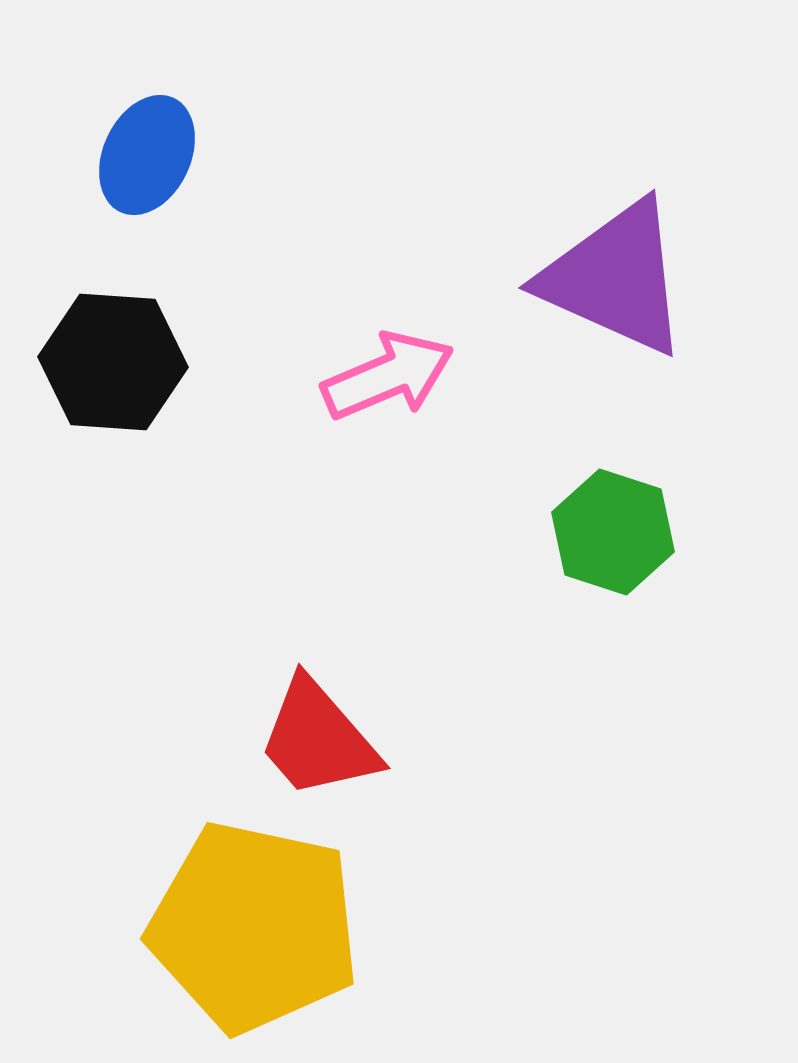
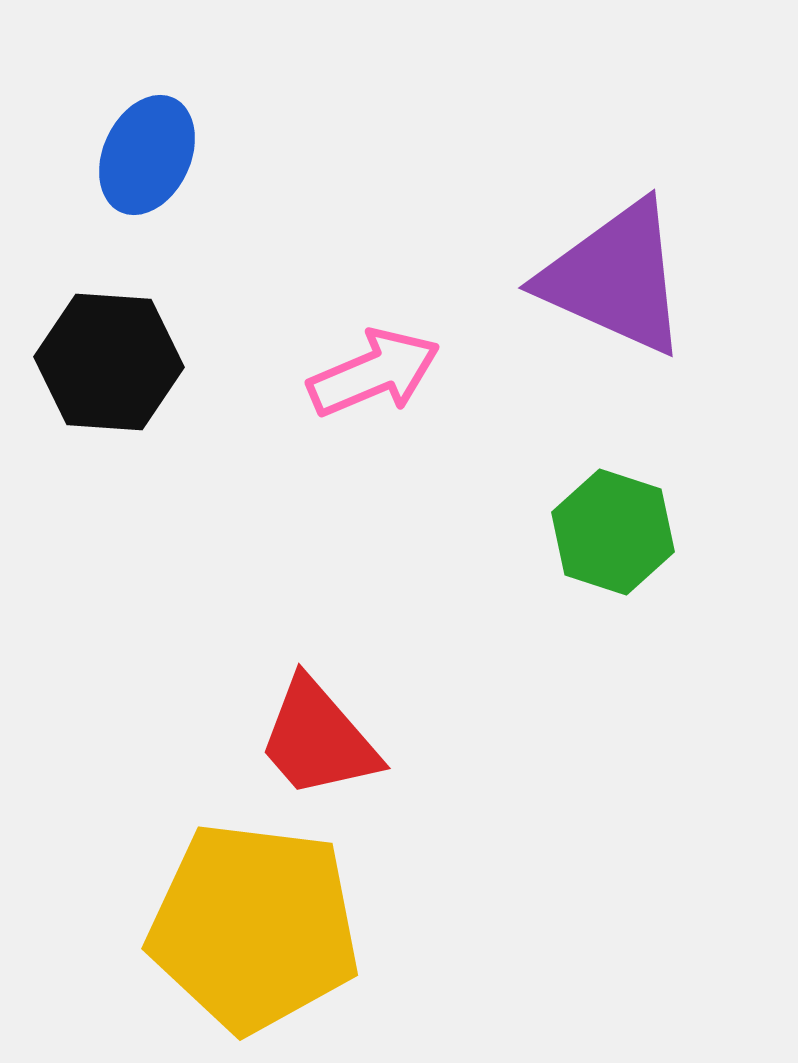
black hexagon: moved 4 px left
pink arrow: moved 14 px left, 3 px up
yellow pentagon: rotated 5 degrees counterclockwise
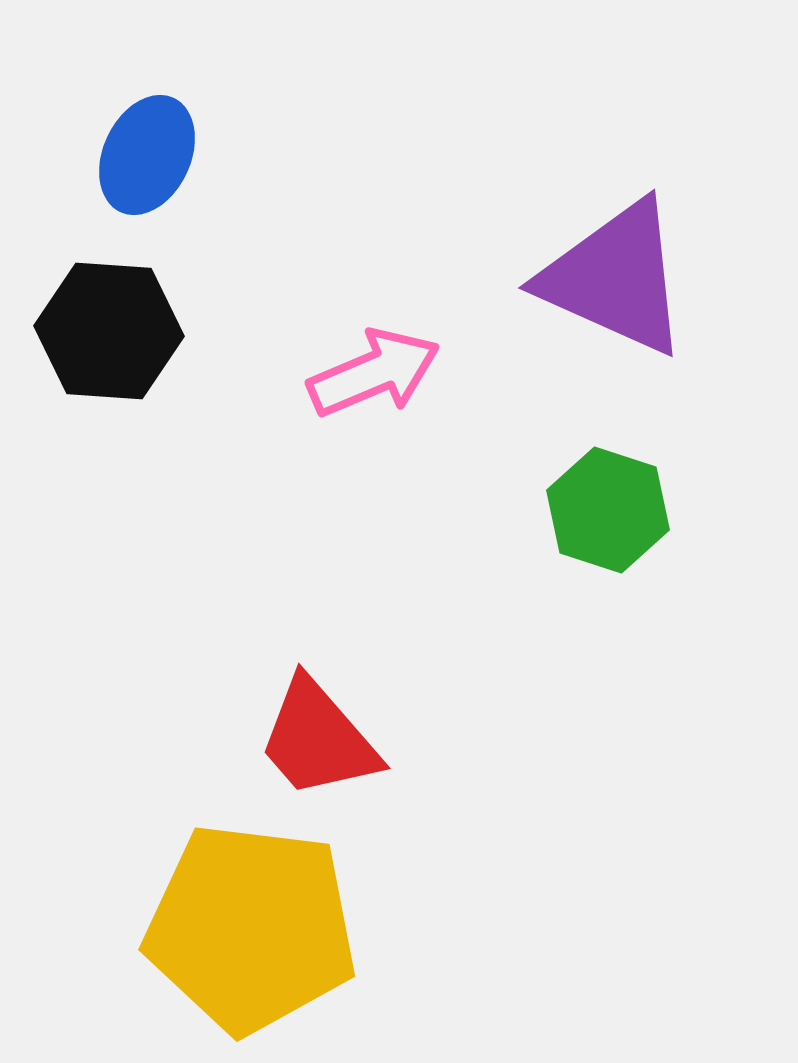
black hexagon: moved 31 px up
green hexagon: moved 5 px left, 22 px up
yellow pentagon: moved 3 px left, 1 px down
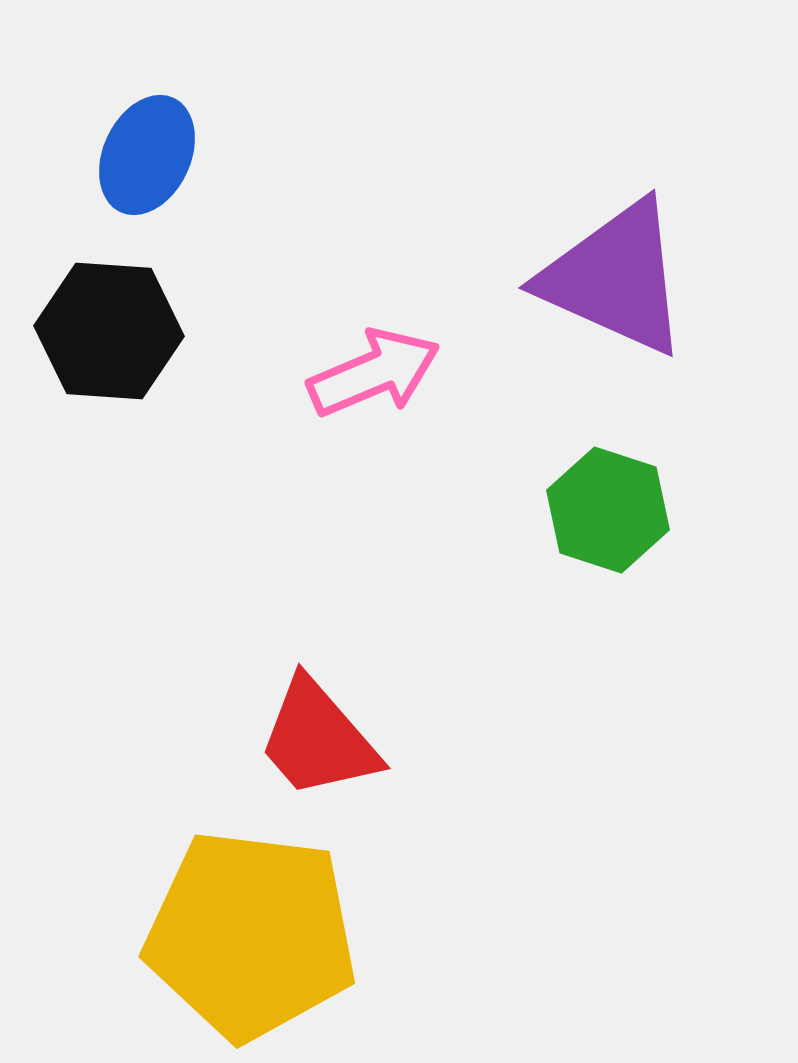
yellow pentagon: moved 7 px down
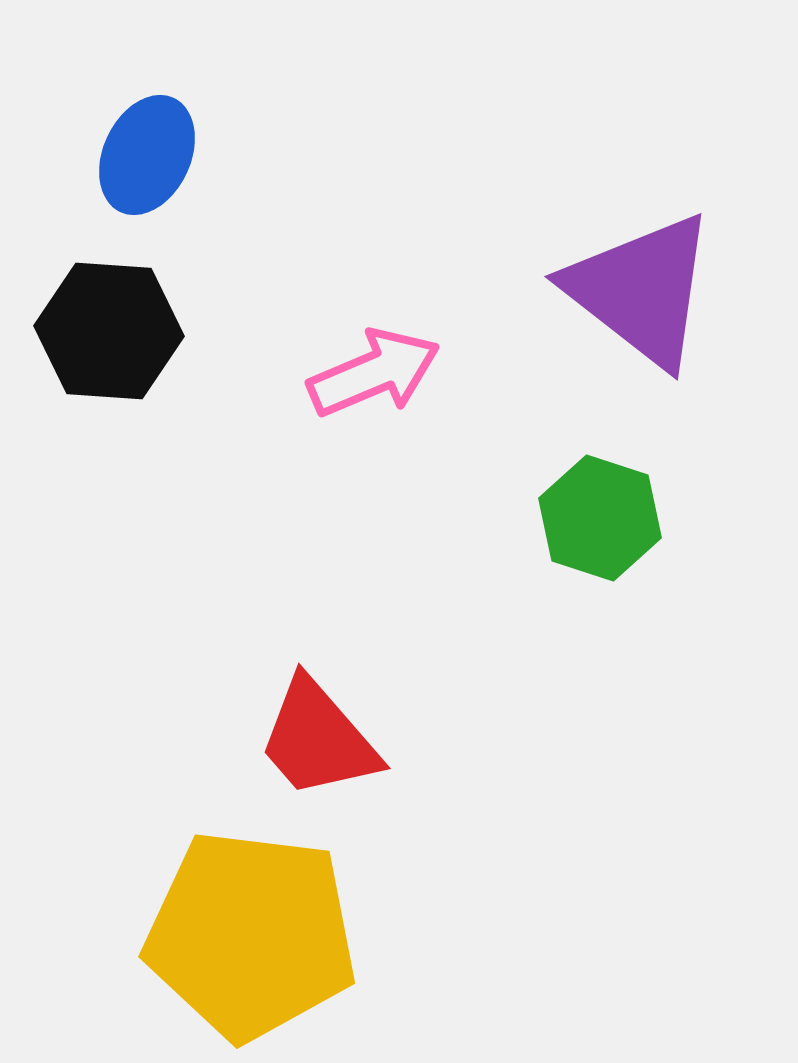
purple triangle: moved 26 px right, 12 px down; rotated 14 degrees clockwise
green hexagon: moved 8 px left, 8 px down
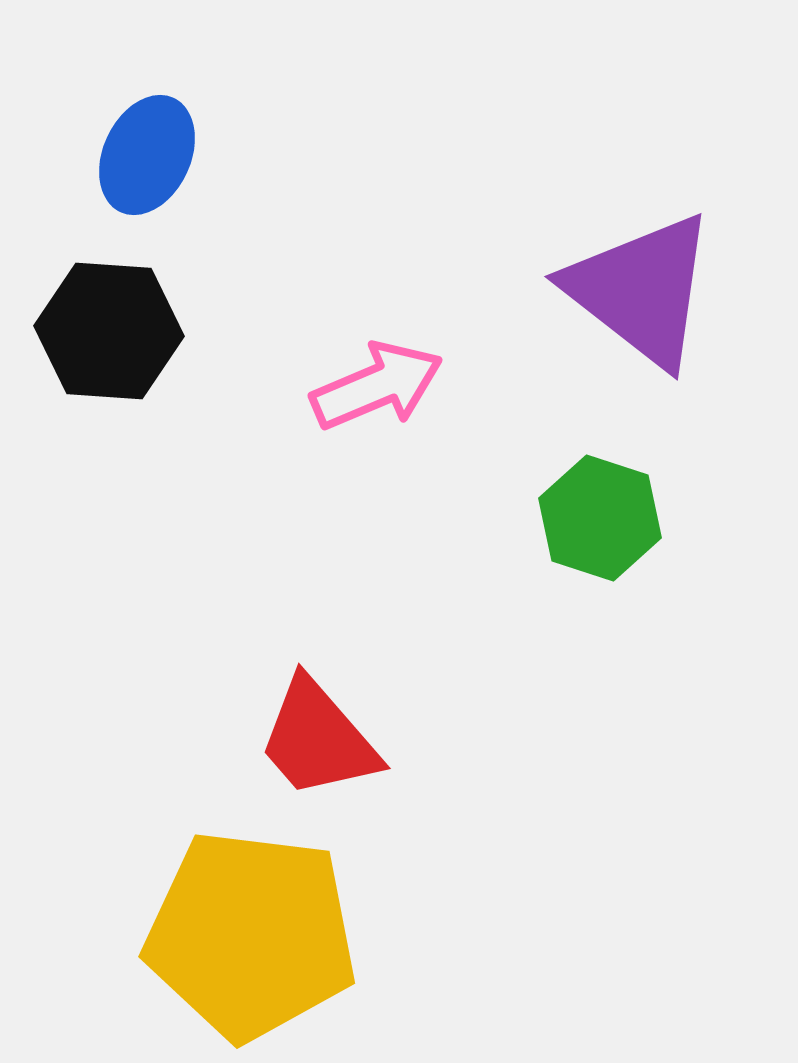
pink arrow: moved 3 px right, 13 px down
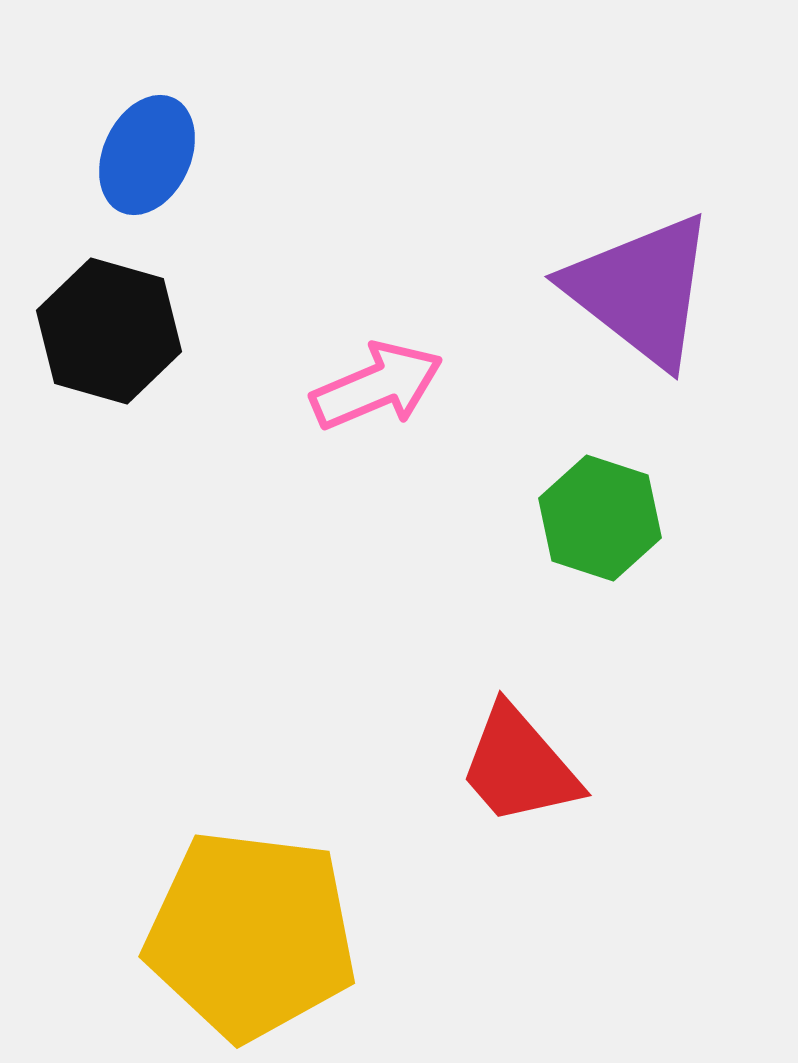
black hexagon: rotated 12 degrees clockwise
red trapezoid: moved 201 px right, 27 px down
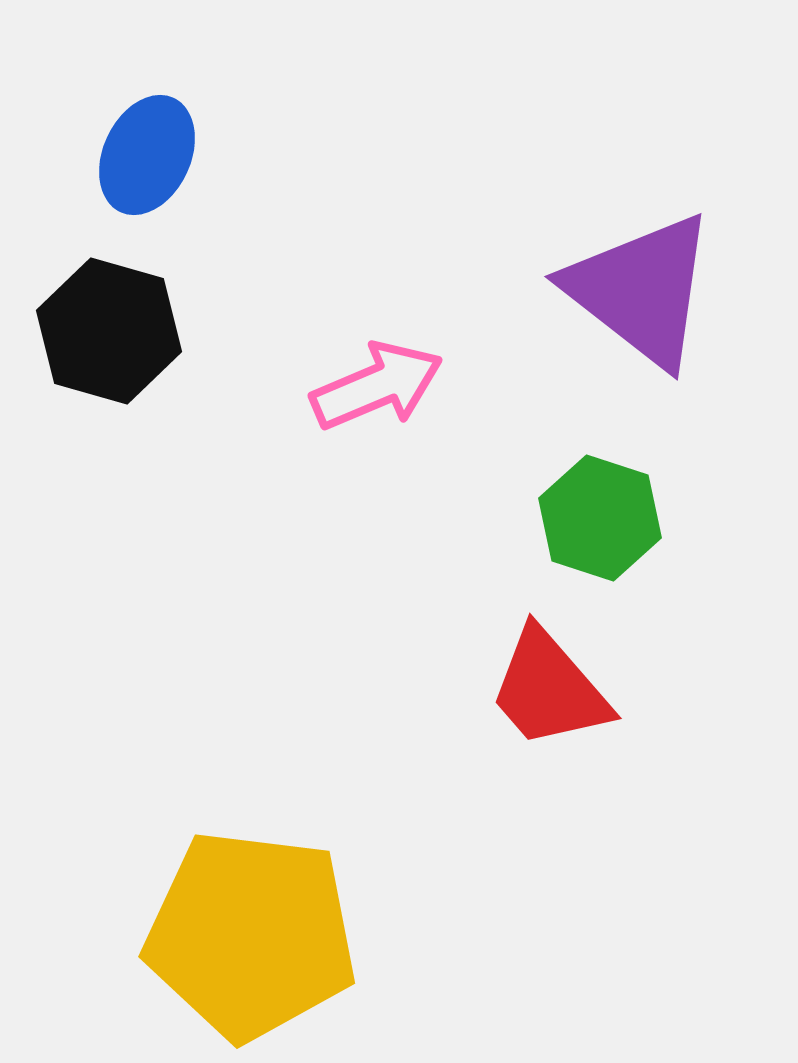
red trapezoid: moved 30 px right, 77 px up
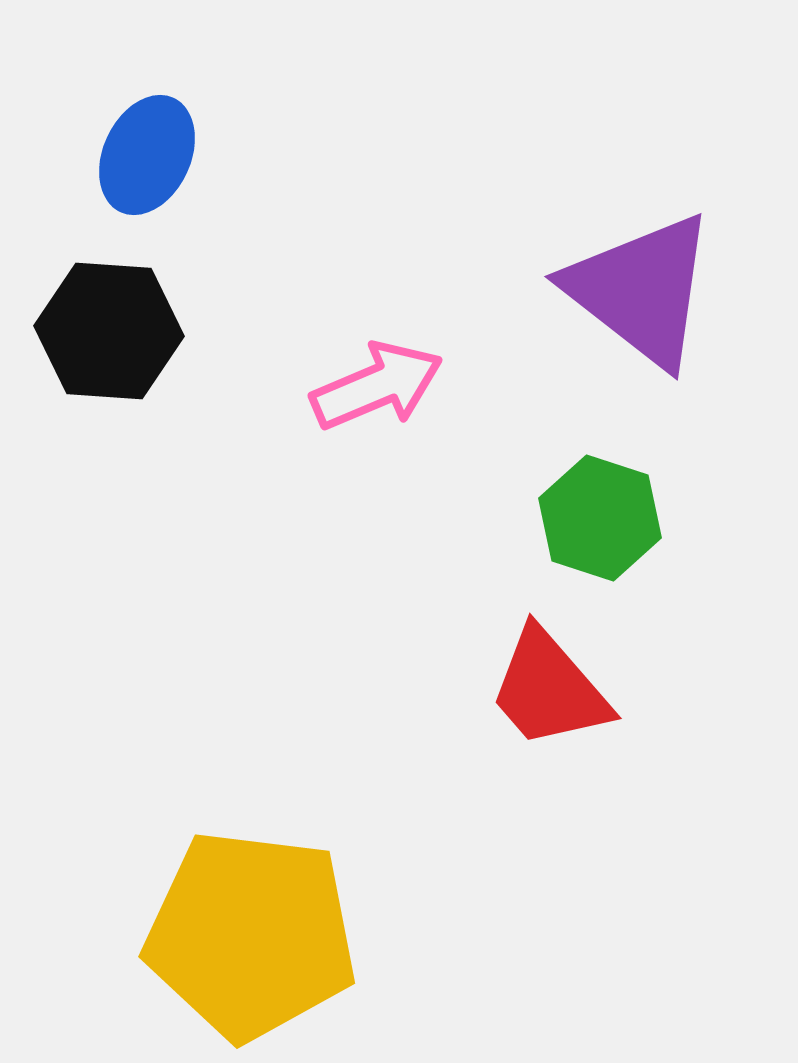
black hexagon: rotated 12 degrees counterclockwise
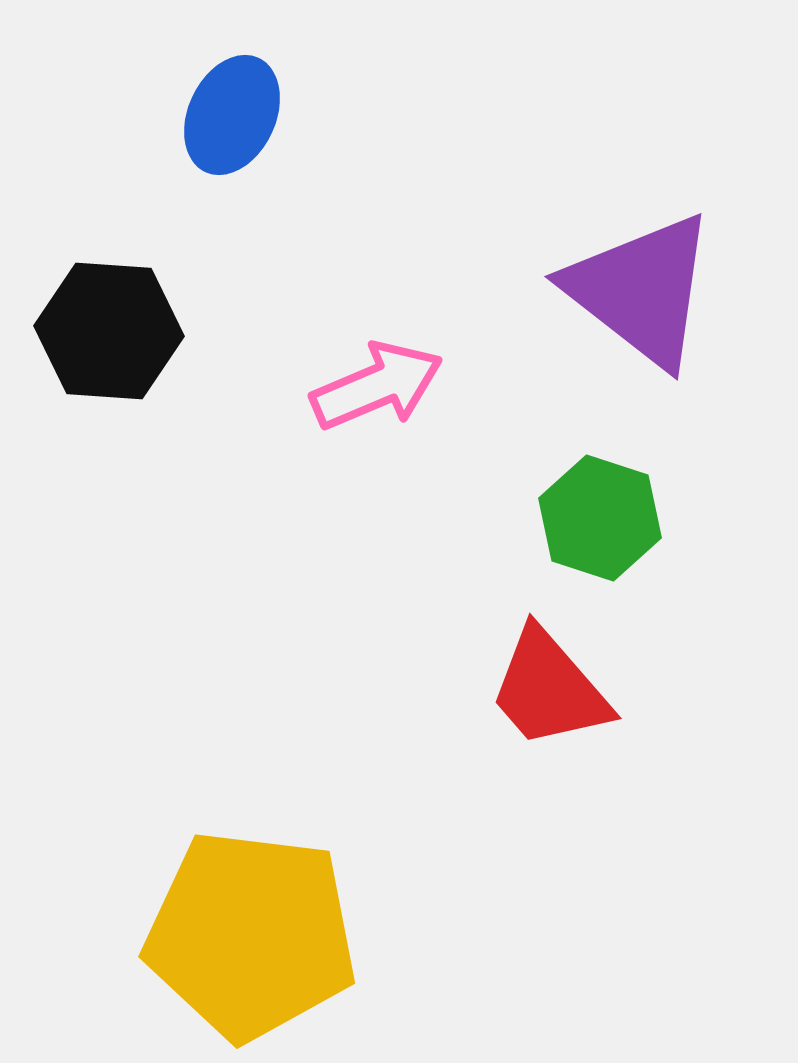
blue ellipse: moved 85 px right, 40 px up
